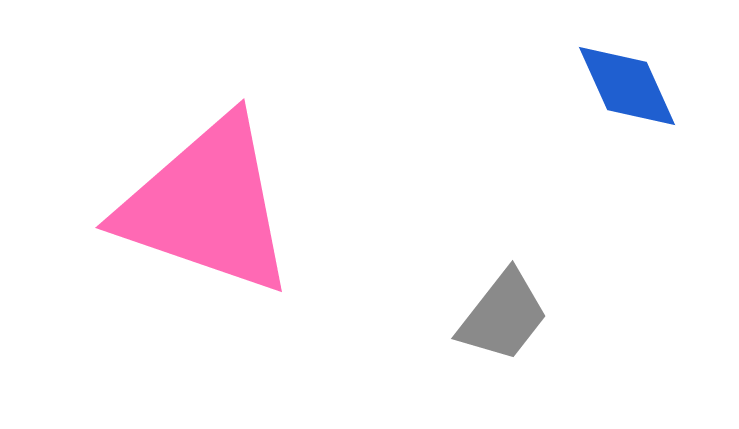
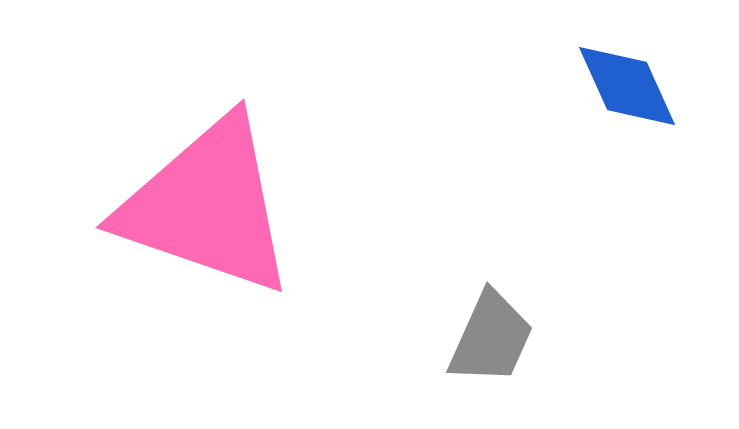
gray trapezoid: moved 12 px left, 22 px down; rotated 14 degrees counterclockwise
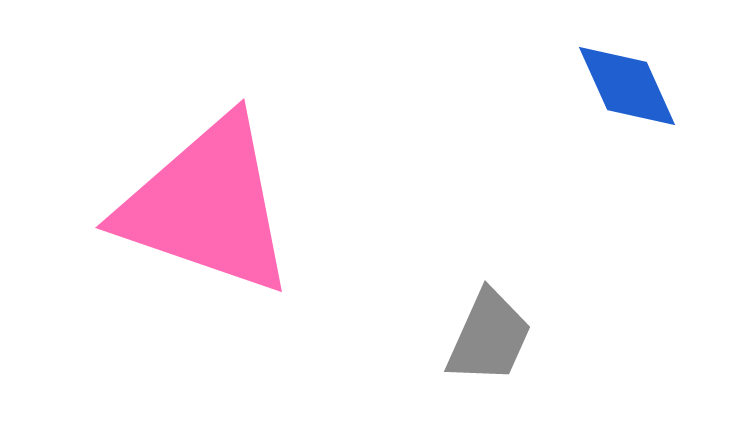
gray trapezoid: moved 2 px left, 1 px up
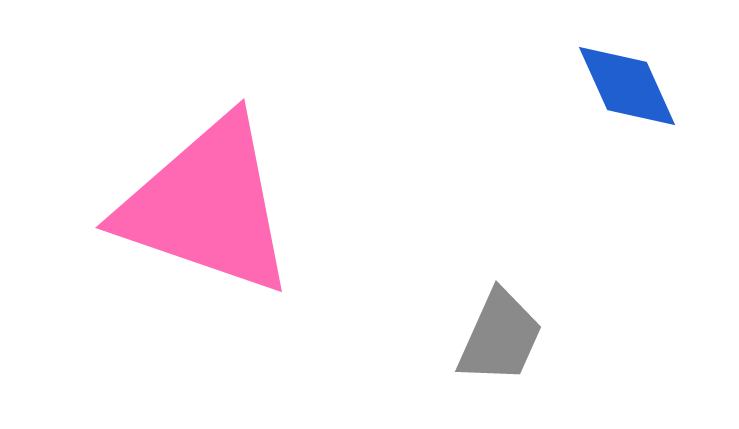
gray trapezoid: moved 11 px right
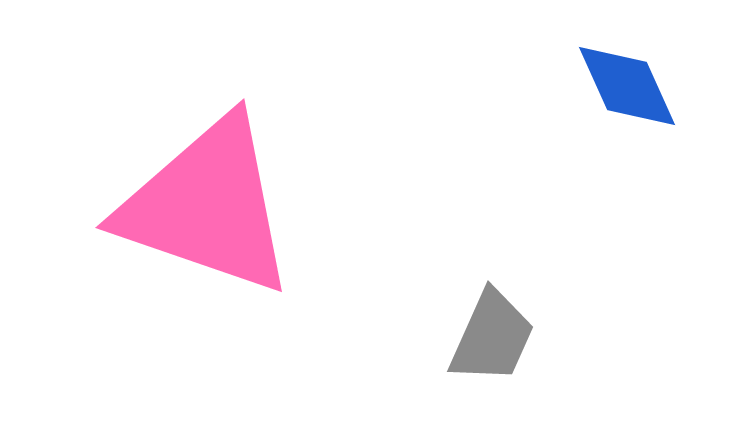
gray trapezoid: moved 8 px left
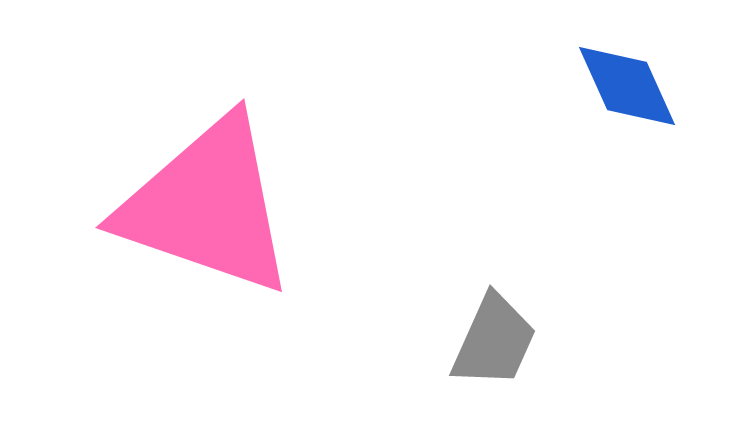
gray trapezoid: moved 2 px right, 4 px down
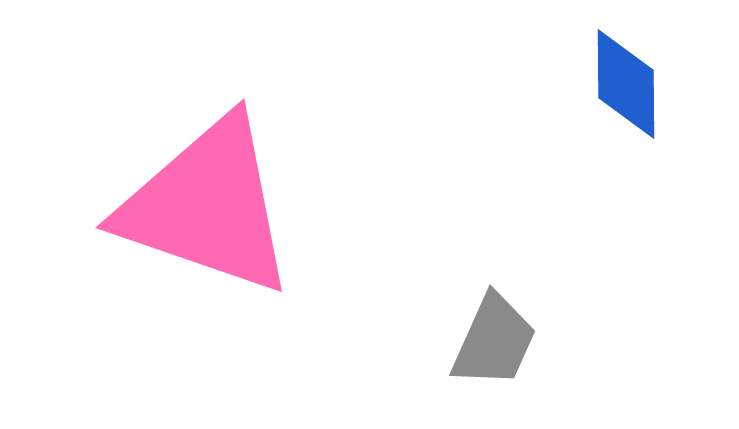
blue diamond: moved 1 px left, 2 px up; rotated 24 degrees clockwise
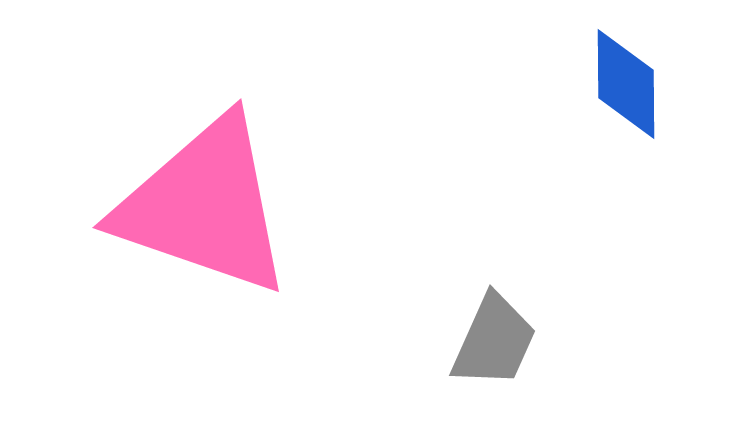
pink triangle: moved 3 px left
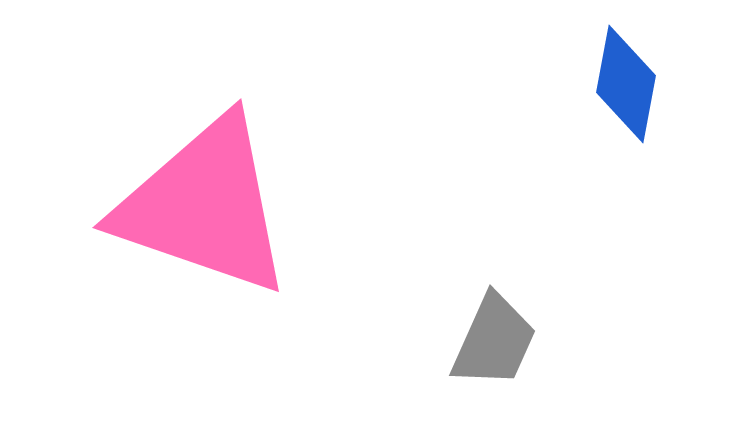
blue diamond: rotated 11 degrees clockwise
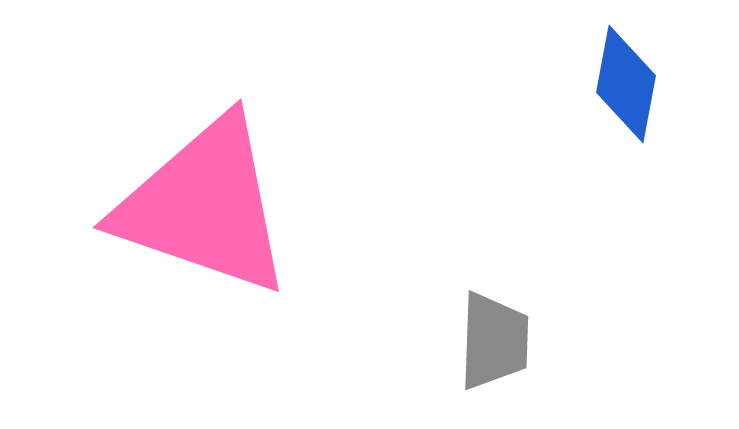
gray trapezoid: rotated 22 degrees counterclockwise
